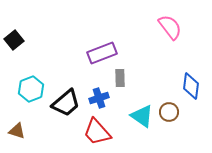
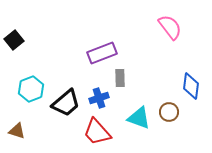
cyan triangle: moved 3 px left, 2 px down; rotated 15 degrees counterclockwise
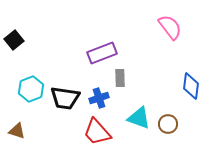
black trapezoid: moved 1 px left, 5 px up; rotated 48 degrees clockwise
brown circle: moved 1 px left, 12 px down
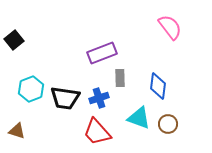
blue diamond: moved 33 px left
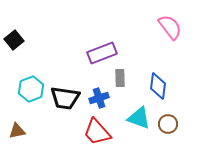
brown triangle: rotated 30 degrees counterclockwise
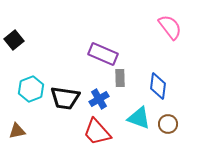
purple rectangle: moved 1 px right, 1 px down; rotated 44 degrees clockwise
blue cross: moved 1 px down; rotated 12 degrees counterclockwise
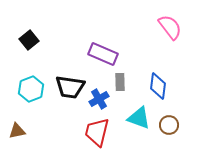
black square: moved 15 px right
gray rectangle: moved 4 px down
black trapezoid: moved 5 px right, 11 px up
brown circle: moved 1 px right, 1 px down
red trapezoid: rotated 56 degrees clockwise
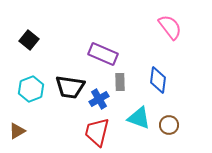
black square: rotated 12 degrees counterclockwise
blue diamond: moved 6 px up
brown triangle: rotated 18 degrees counterclockwise
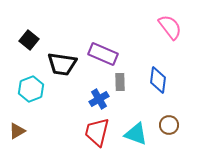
black trapezoid: moved 8 px left, 23 px up
cyan triangle: moved 3 px left, 16 px down
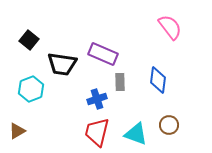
blue cross: moved 2 px left; rotated 12 degrees clockwise
